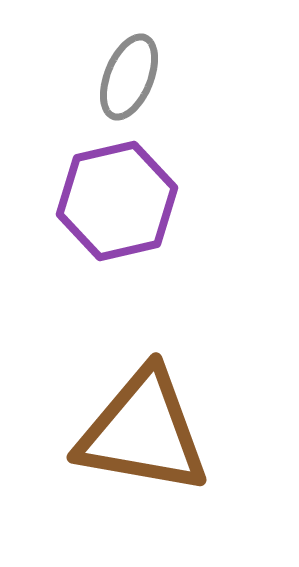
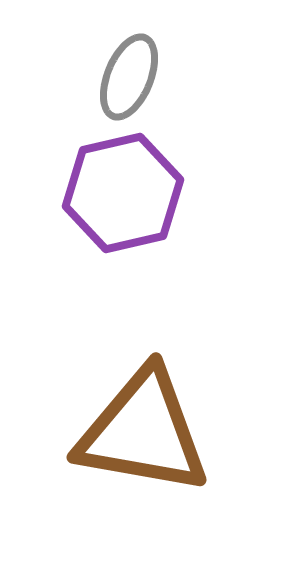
purple hexagon: moved 6 px right, 8 px up
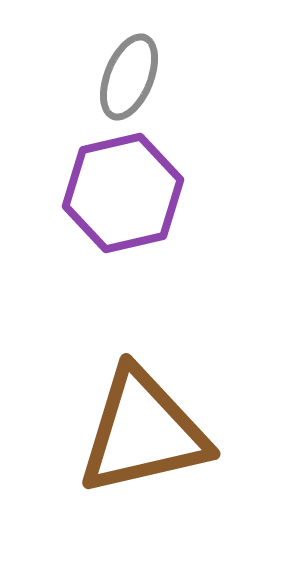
brown triangle: rotated 23 degrees counterclockwise
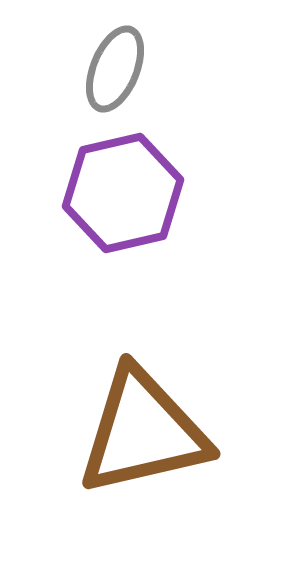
gray ellipse: moved 14 px left, 8 px up
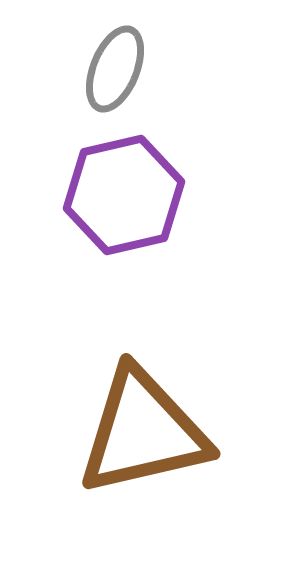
purple hexagon: moved 1 px right, 2 px down
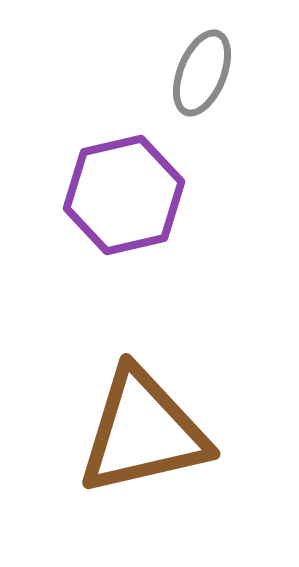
gray ellipse: moved 87 px right, 4 px down
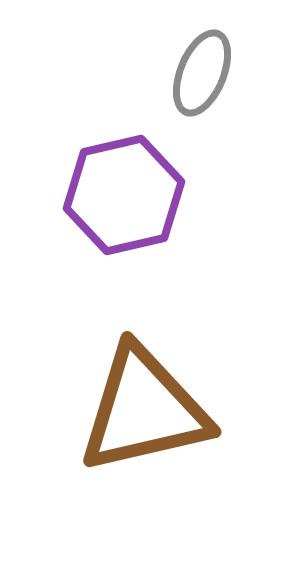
brown triangle: moved 1 px right, 22 px up
